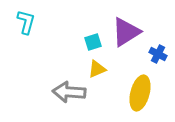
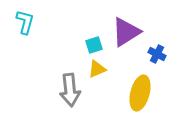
cyan L-shape: moved 1 px left
cyan square: moved 1 px right, 3 px down
blue cross: moved 1 px left
gray arrow: moved 1 px right, 2 px up; rotated 100 degrees counterclockwise
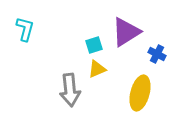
cyan L-shape: moved 7 px down
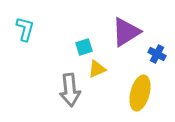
cyan square: moved 10 px left, 2 px down
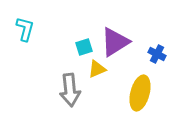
purple triangle: moved 11 px left, 10 px down
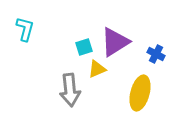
blue cross: moved 1 px left
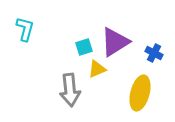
blue cross: moved 2 px left, 1 px up
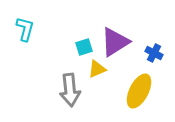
yellow ellipse: moved 1 px left, 2 px up; rotated 12 degrees clockwise
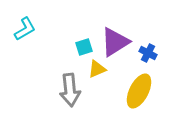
cyan L-shape: rotated 45 degrees clockwise
blue cross: moved 6 px left
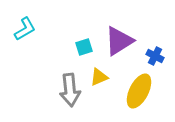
purple triangle: moved 4 px right, 1 px up
blue cross: moved 7 px right, 3 px down
yellow triangle: moved 2 px right, 8 px down
